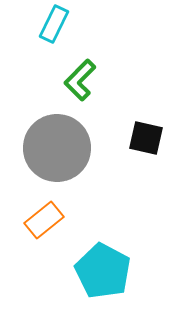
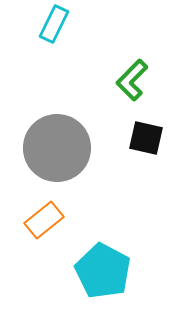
green L-shape: moved 52 px right
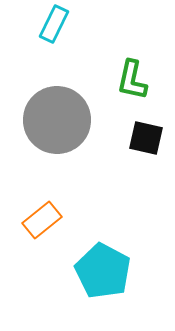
green L-shape: rotated 33 degrees counterclockwise
gray circle: moved 28 px up
orange rectangle: moved 2 px left
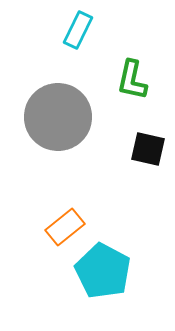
cyan rectangle: moved 24 px right, 6 px down
gray circle: moved 1 px right, 3 px up
black square: moved 2 px right, 11 px down
orange rectangle: moved 23 px right, 7 px down
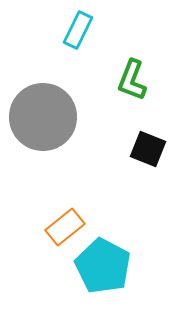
green L-shape: rotated 9 degrees clockwise
gray circle: moved 15 px left
black square: rotated 9 degrees clockwise
cyan pentagon: moved 5 px up
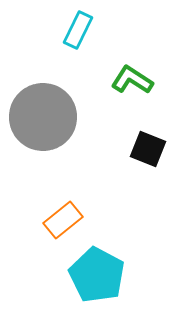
green L-shape: rotated 102 degrees clockwise
orange rectangle: moved 2 px left, 7 px up
cyan pentagon: moved 6 px left, 9 px down
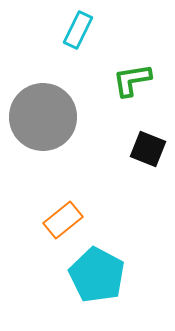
green L-shape: rotated 42 degrees counterclockwise
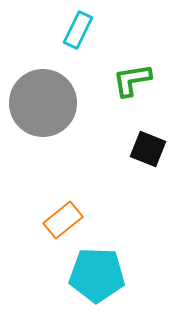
gray circle: moved 14 px up
cyan pentagon: rotated 26 degrees counterclockwise
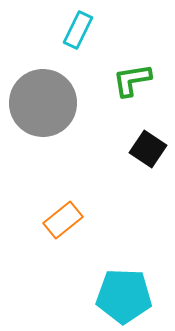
black square: rotated 12 degrees clockwise
cyan pentagon: moved 27 px right, 21 px down
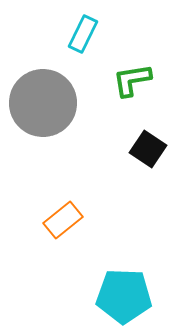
cyan rectangle: moved 5 px right, 4 px down
